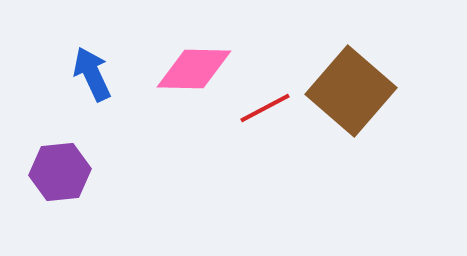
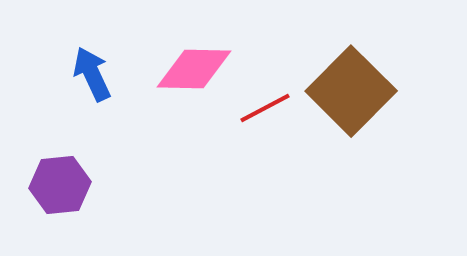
brown square: rotated 4 degrees clockwise
purple hexagon: moved 13 px down
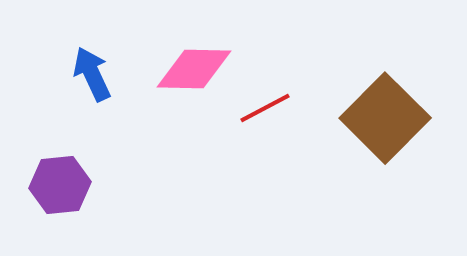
brown square: moved 34 px right, 27 px down
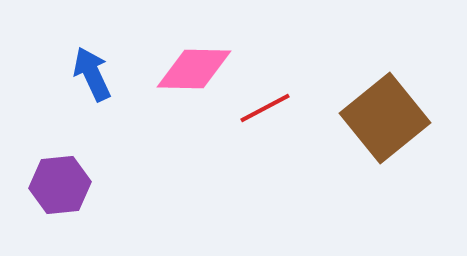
brown square: rotated 6 degrees clockwise
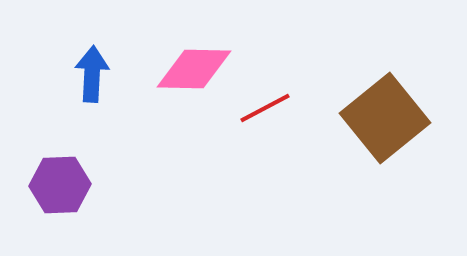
blue arrow: rotated 28 degrees clockwise
purple hexagon: rotated 4 degrees clockwise
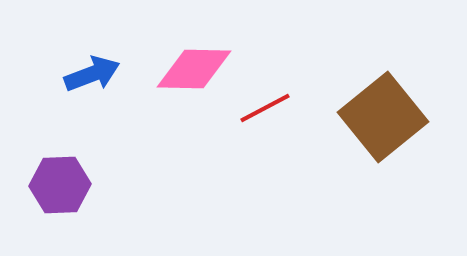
blue arrow: rotated 66 degrees clockwise
brown square: moved 2 px left, 1 px up
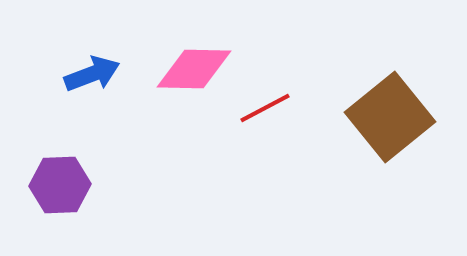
brown square: moved 7 px right
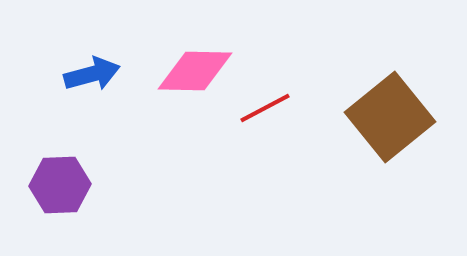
pink diamond: moved 1 px right, 2 px down
blue arrow: rotated 6 degrees clockwise
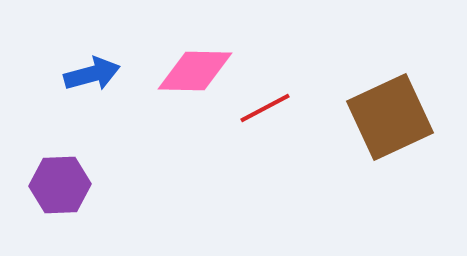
brown square: rotated 14 degrees clockwise
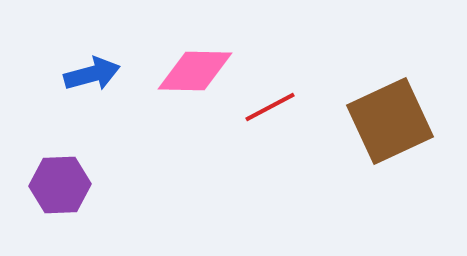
red line: moved 5 px right, 1 px up
brown square: moved 4 px down
